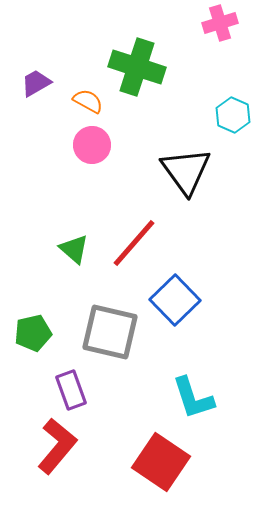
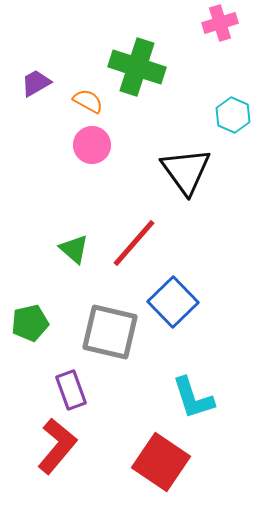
blue square: moved 2 px left, 2 px down
green pentagon: moved 3 px left, 10 px up
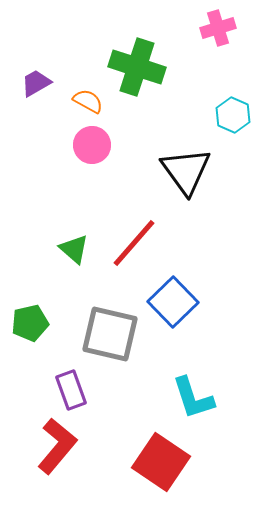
pink cross: moved 2 px left, 5 px down
gray square: moved 2 px down
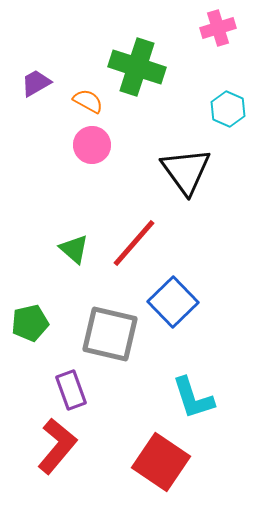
cyan hexagon: moved 5 px left, 6 px up
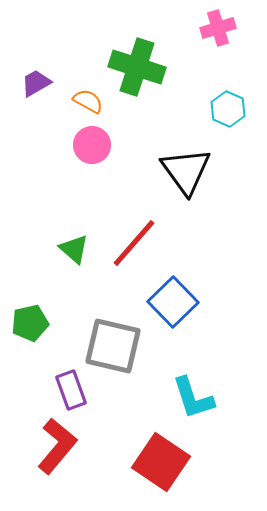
gray square: moved 3 px right, 12 px down
